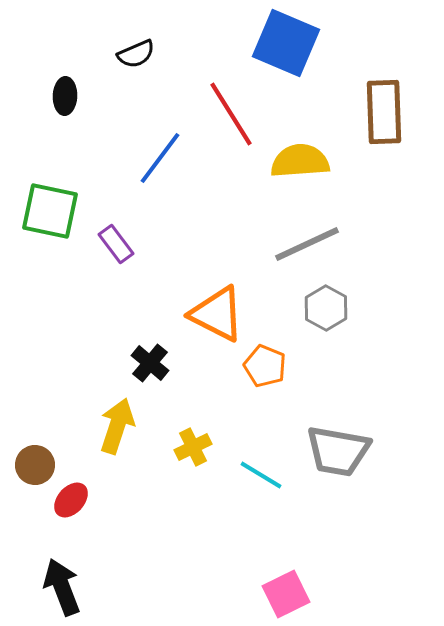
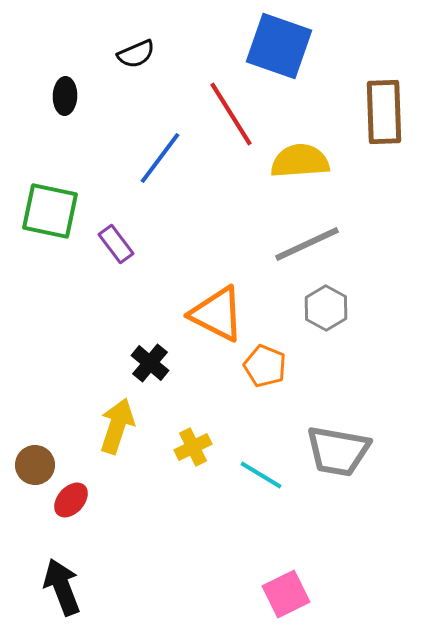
blue square: moved 7 px left, 3 px down; rotated 4 degrees counterclockwise
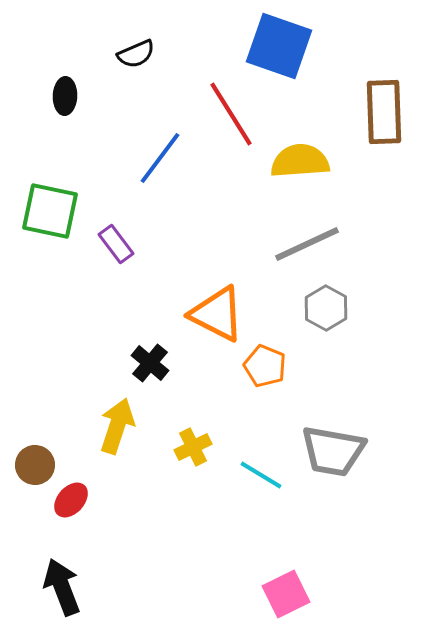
gray trapezoid: moved 5 px left
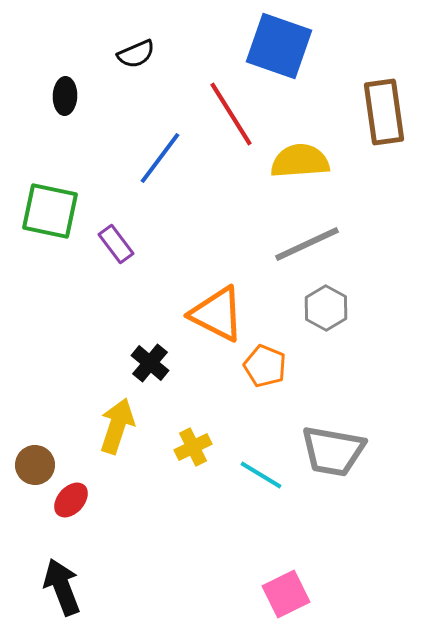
brown rectangle: rotated 6 degrees counterclockwise
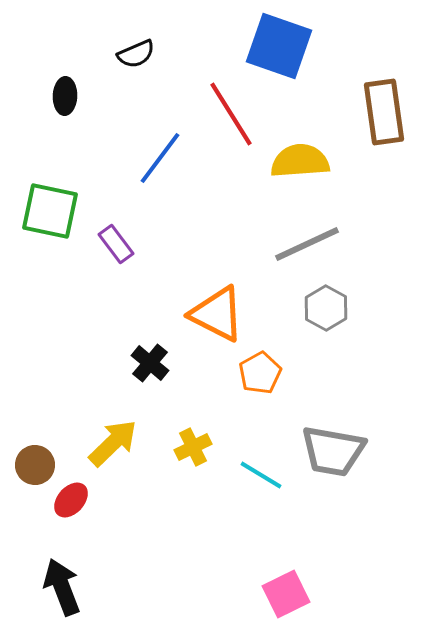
orange pentagon: moved 5 px left, 7 px down; rotated 21 degrees clockwise
yellow arrow: moved 4 px left, 17 px down; rotated 28 degrees clockwise
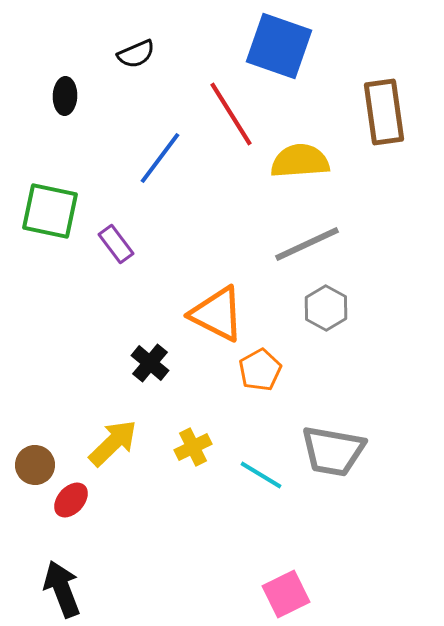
orange pentagon: moved 3 px up
black arrow: moved 2 px down
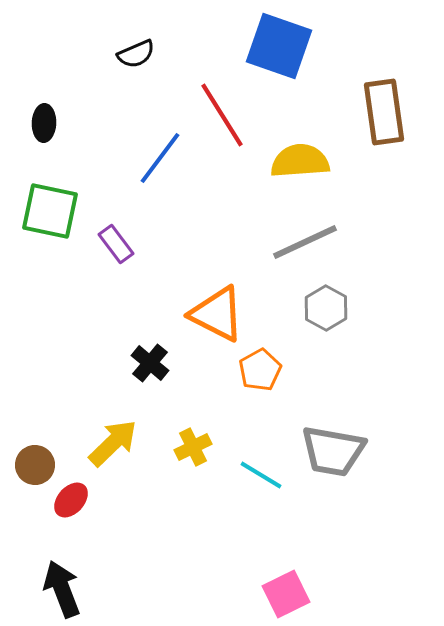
black ellipse: moved 21 px left, 27 px down
red line: moved 9 px left, 1 px down
gray line: moved 2 px left, 2 px up
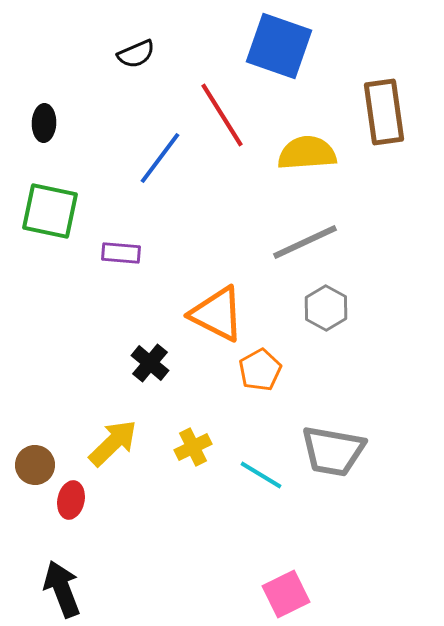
yellow semicircle: moved 7 px right, 8 px up
purple rectangle: moved 5 px right, 9 px down; rotated 48 degrees counterclockwise
red ellipse: rotated 30 degrees counterclockwise
